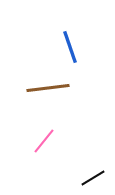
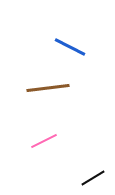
blue line: rotated 44 degrees counterclockwise
pink line: rotated 24 degrees clockwise
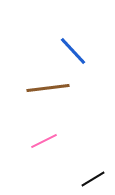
blue line: moved 3 px right, 4 px down; rotated 20 degrees clockwise
black line: moved 1 px down
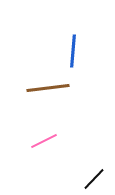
blue line: rotated 48 degrees clockwise
black line: moved 1 px right; rotated 15 degrees counterclockwise
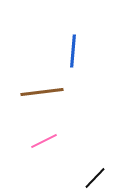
brown line: moved 6 px left, 4 px down
black line: moved 1 px right, 1 px up
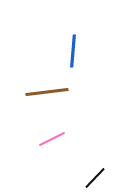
brown line: moved 5 px right
pink line: moved 8 px right, 2 px up
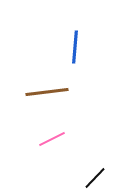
blue line: moved 2 px right, 4 px up
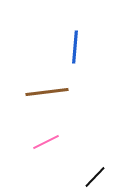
pink line: moved 6 px left, 3 px down
black line: moved 1 px up
